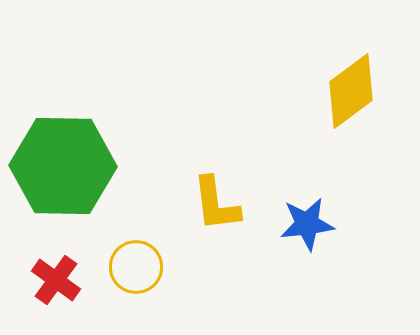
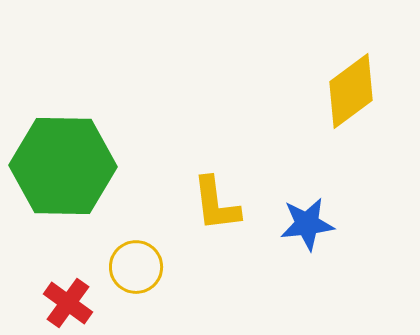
red cross: moved 12 px right, 23 px down
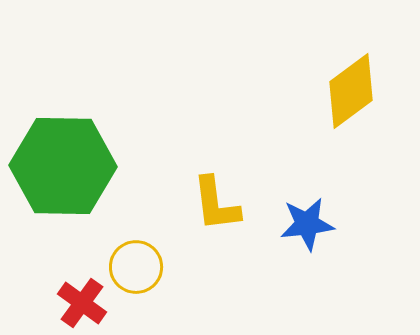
red cross: moved 14 px right
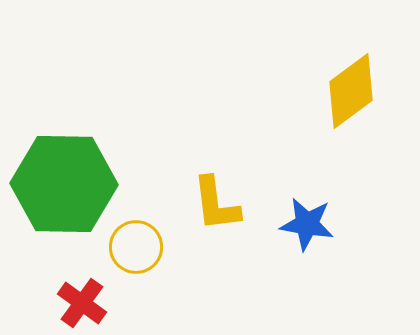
green hexagon: moved 1 px right, 18 px down
blue star: rotated 16 degrees clockwise
yellow circle: moved 20 px up
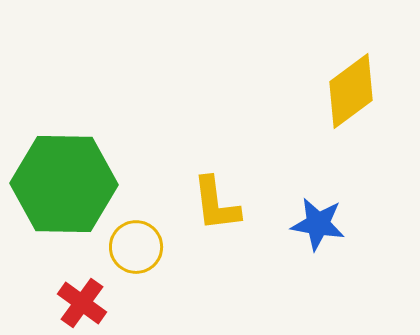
blue star: moved 11 px right
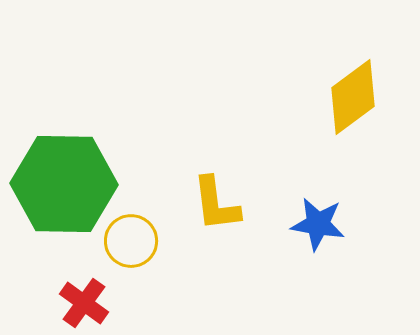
yellow diamond: moved 2 px right, 6 px down
yellow circle: moved 5 px left, 6 px up
red cross: moved 2 px right
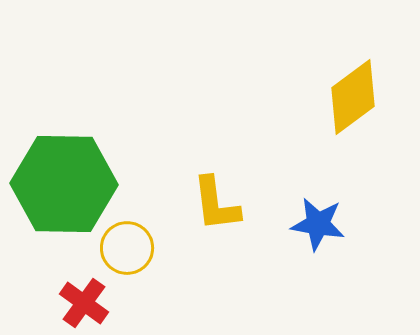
yellow circle: moved 4 px left, 7 px down
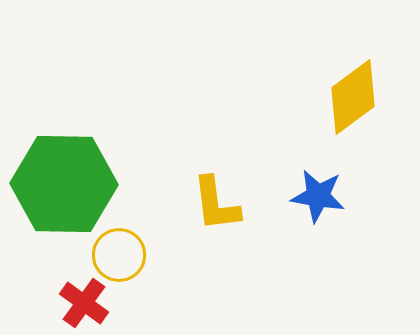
blue star: moved 28 px up
yellow circle: moved 8 px left, 7 px down
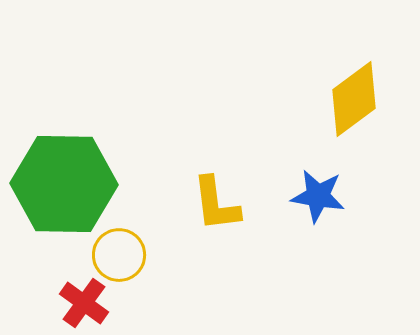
yellow diamond: moved 1 px right, 2 px down
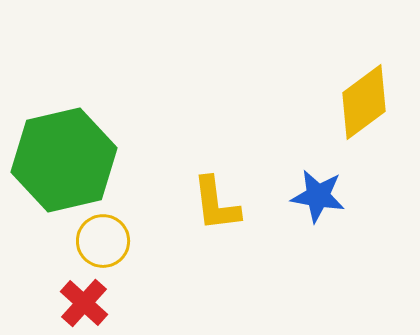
yellow diamond: moved 10 px right, 3 px down
green hexagon: moved 24 px up; rotated 14 degrees counterclockwise
yellow circle: moved 16 px left, 14 px up
red cross: rotated 6 degrees clockwise
